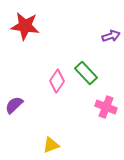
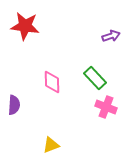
green rectangle: moved 9 px right, 5 px down
pink diamond: moved 5 px left, 1 px down; rotated 35 degrees counterclockwise
purple semicircle: rotated 138 degrees clockwise
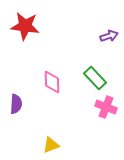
purple arrow: moved 2 px left
purple semicircle: moved 2 px right, 1 px up
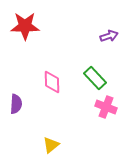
red star: rotated 8 degrees counterclockwise
yellow triangle: rotated 18 degrees counterclockwise
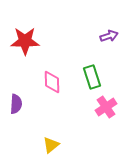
red star: moved 15 px down
green rectangle: moved 3 px left, 1 px up; rotated 25 degrees clockwise
pink cross: rotated 35 degrees clockwise
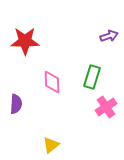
green rectangle: rotated 35 degrees clockwise
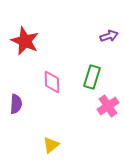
red star: rotated 24 degrees clockwise
pink cross: moved 2 px right, 1 px up
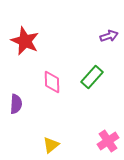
green rectangle: rotated 25 degrees clockwise
pink cross: moved 35 px down
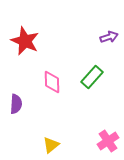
purple arrow: moved 1 px down
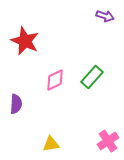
purple arrow: moved 4 px left, 21 px up; rotated 36 degrees clockwise
pink diamond: moved 3 px right, 2 px up; rotated 65 degrees clockwise
yellow triangle: moved 1 px up; rotated 30 degrees clockwise
